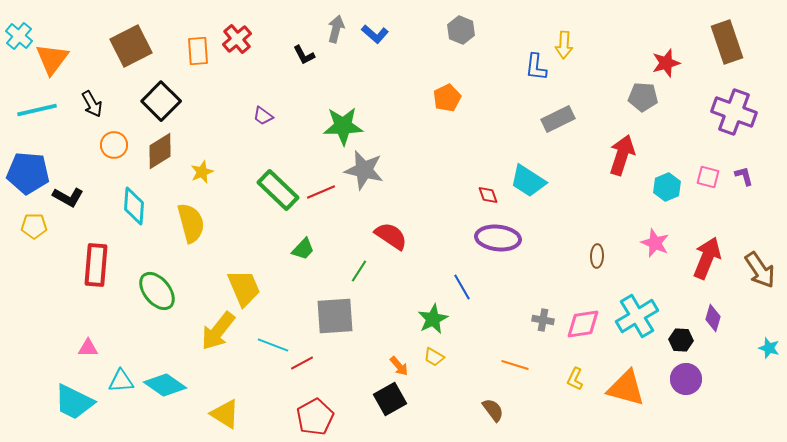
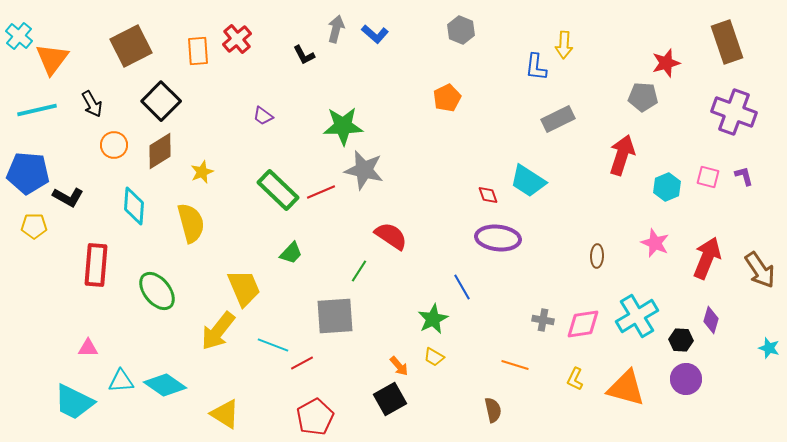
green trapezoid at (303, 249): moved 12 px left, 4 px down
purple diamond at (713, 318): moved 2 px left, 2 px down
brown semicircle at (493, 410): rotated 25 degrees clockwise
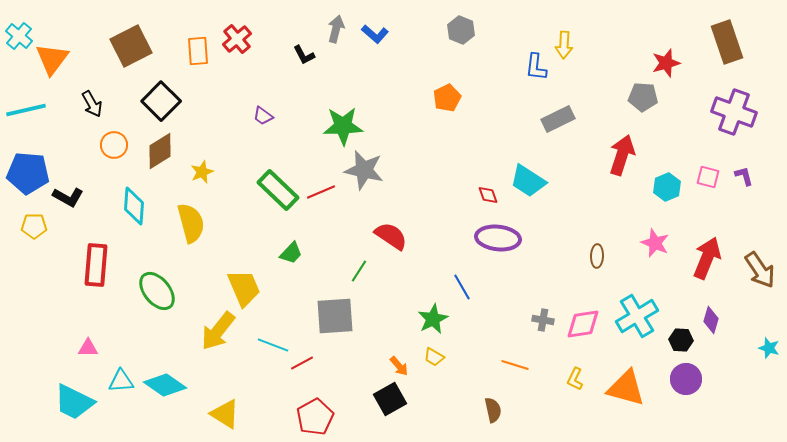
cyan line at (37, 110): moved 11 px left
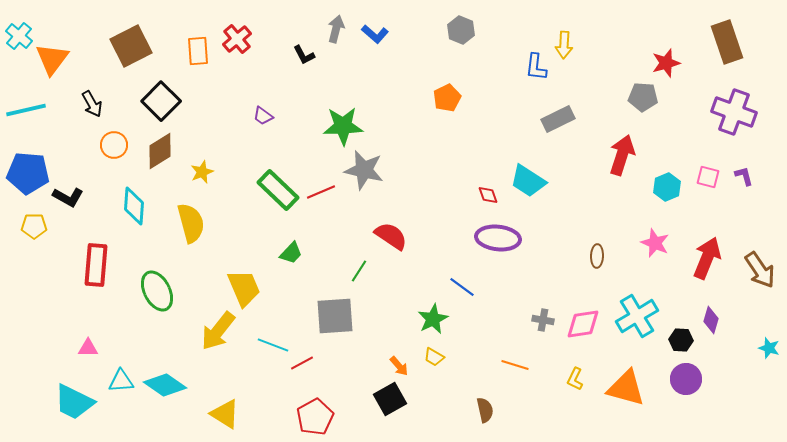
blue line at (462, 287): rotated 24 degrees counterclockwise
green ellipse at (157, 291): rotated 12 degrees clockwise
brown semicircle at (493, 410): moved 8 px left
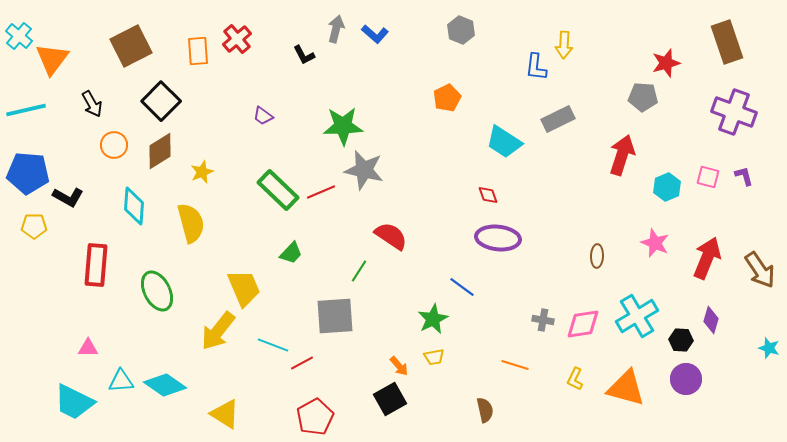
cyan trapezoid at (528, 181): moved 24 px left, 39 px up
yellow trapezoid at (434, 357): rotated 40 degrees counterclockwise
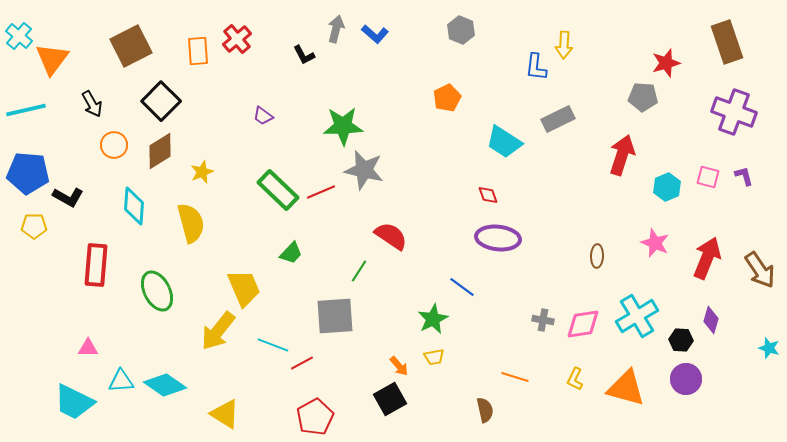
orange line at (515, 365): moved 12 px down
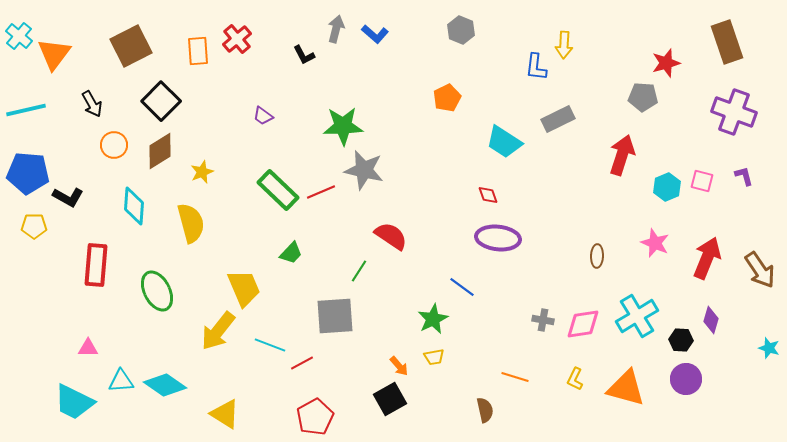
orange triangle at (52, 59): moved 2 px right, 5 px up
pink square at (708, 177): moved 6 px left, 4 px down
cyan line at (273, 345): moved 3 px left
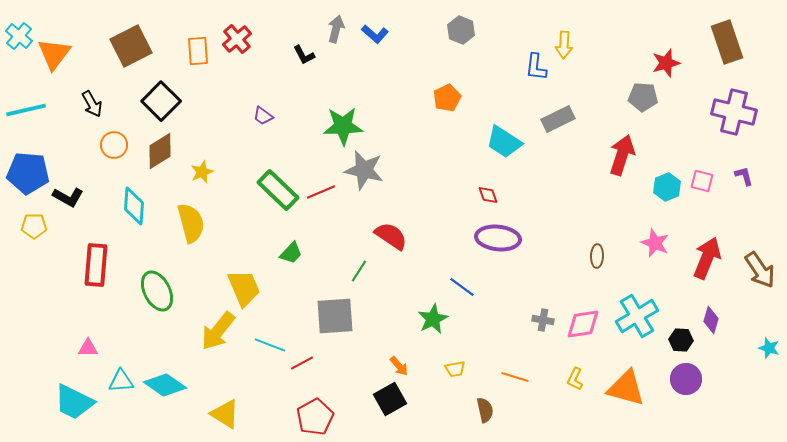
purple cross at (734, 112): rotated 6 degrees counterclockwise
yellow trapezoid at (434, 357): moved 21 px right, 12 px down
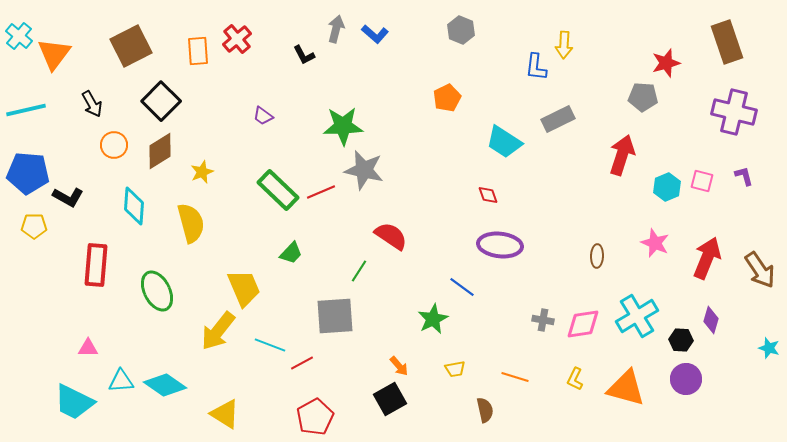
purple ellipse at (498, 238): moved 2 px right, 7 px down
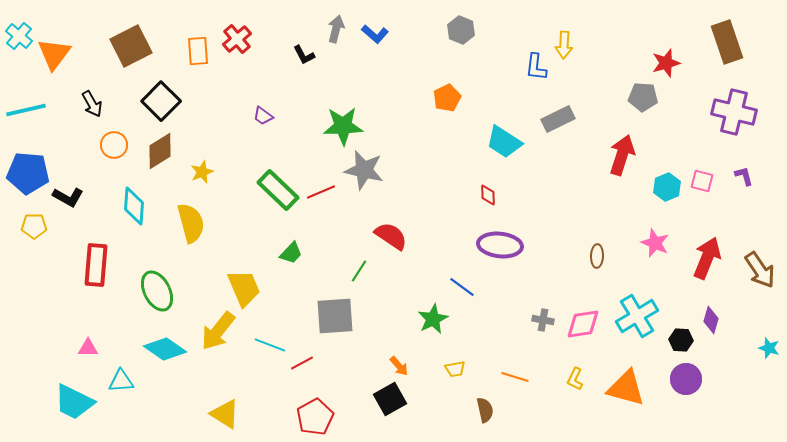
red diamond at (488, 195): rotated 20 degrees clockwise
cyan diamond at (165, 385): moved 36 px up
